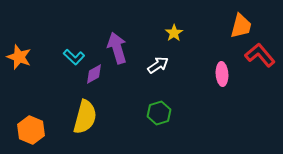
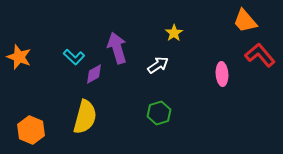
orange trapezoid: moved 4 px right, 5 px up; rotated 124 degrees clockwise
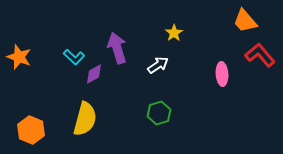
yellow semicircle: moved 2 px down
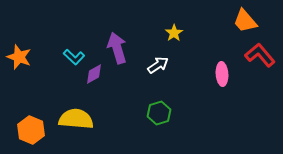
yellow semicircle: moved 9 px left; rotated 100 degrees counterclockwise
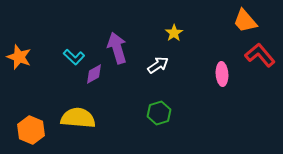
yellow semicircle: moved 2 px right, 1 px up
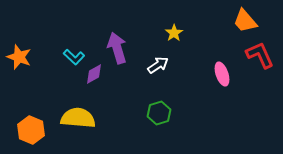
red L-shape: rotated 16 degrees clockwise
pink ellipse: rotated 15 degrees counterclockwise
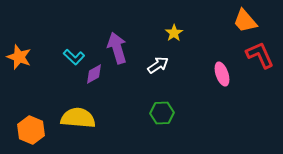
green hexagon: moved 3 px right; rotated 15 degrees clockwise
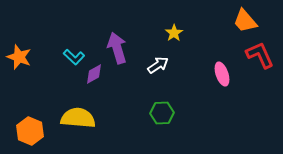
orange hexagon: moved 1 px left, 1 px down
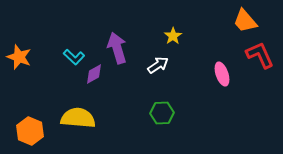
yellow star: moved 1 px left, 3 px down
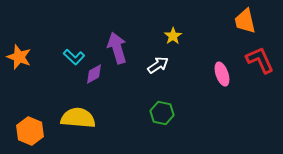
orange trapezoid: rotated 28 degrees clockwise
red L-shape: moved 5 px down
green hexagon: rotated 15 degrees clockwise
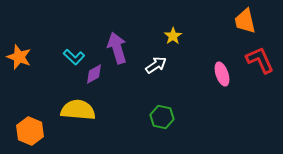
white arrow: moved 2 px left
green hexagon: moved 4 px down
yellow semicircle: moved 8 px up
